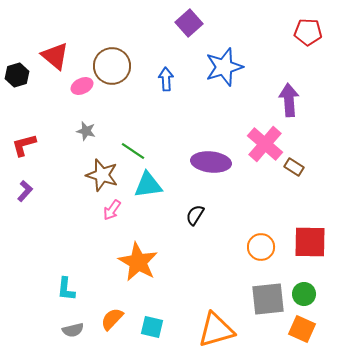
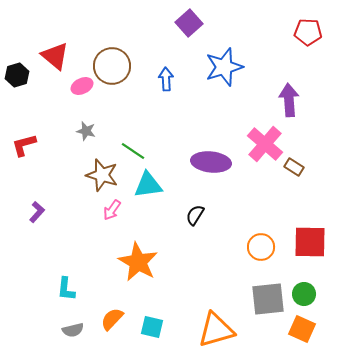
purple L-shape: moved 12 px right, 21 px down
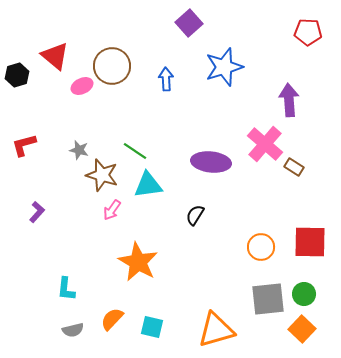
gray star: moved 7 px left, 19 px down
green line: moved 2 px right
orange square: rotated 20 degrees clockwise
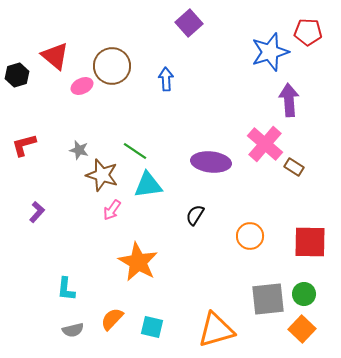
blue star: moved 46 px right, 15 px up
orange circle: moved 11 px left, 11 px up
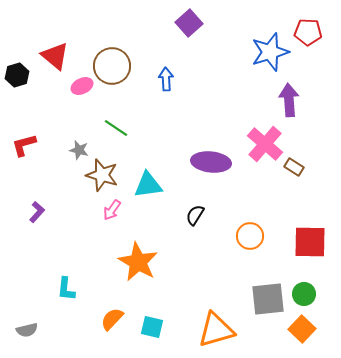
green line: moved 19 px left, 23 px up
gray semicircle: moved 46 px left
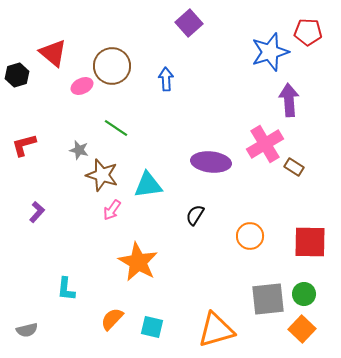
red triangle: moved 2 px left, 3 px up
pink cross: rotated 18 degrees clockwise
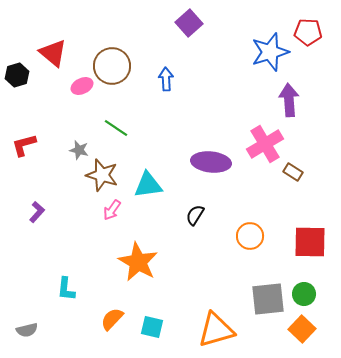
brown rectangle: moved 1 px left, 5 px down
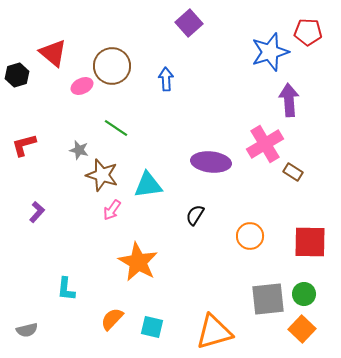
orange triangle: moved 2 px left, 2 px down
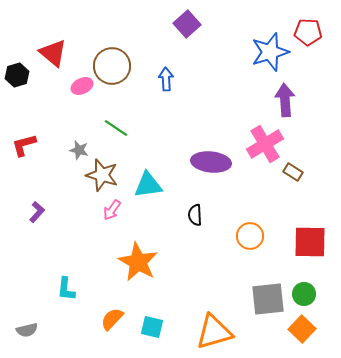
purple square: moved 2 px left, 1 px down
purple arrow: moved 4 px left
black semicircle: rotated 35 degrees counterclockwise
